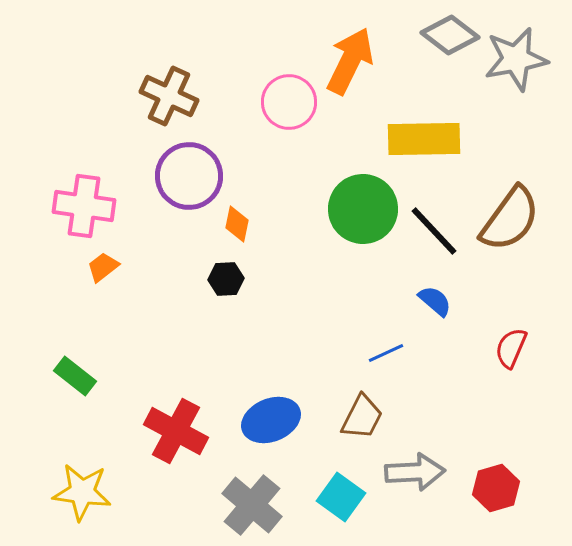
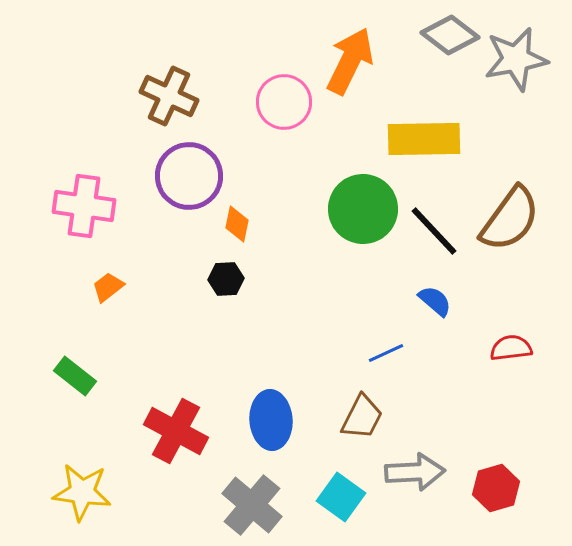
pink circle: moved 5 px left
orange trapezoid: moved 5 px right, 20 px down
red semicircle: rotated 60 degrees clockwise
blue ellipse: rotated 72 degrees counterclockwise
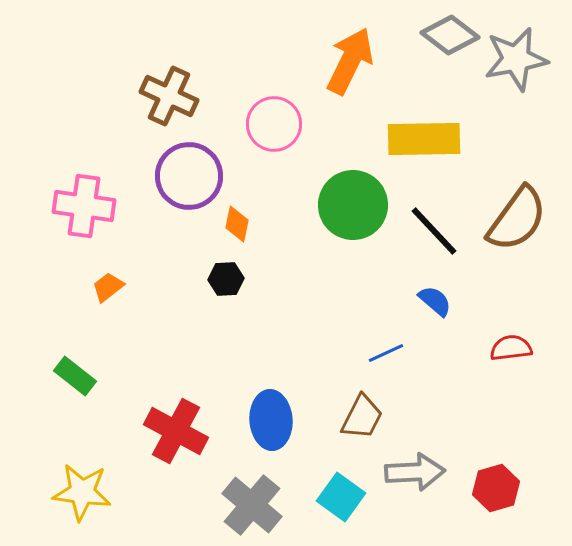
pink circle: moved 10 px left, 22 px down
green circle: moved 10 px left, 4 px up
brown semicircle: moved 7 px right
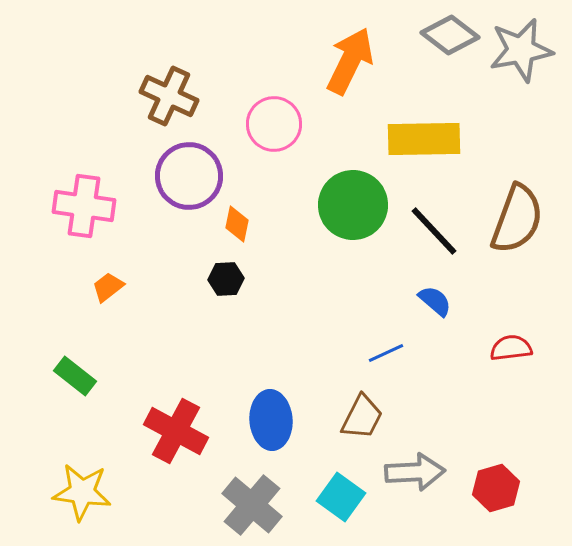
gray star: moved 5 px right, 9 px up
brown semicircle: rotated 16 degrees counterclockwise
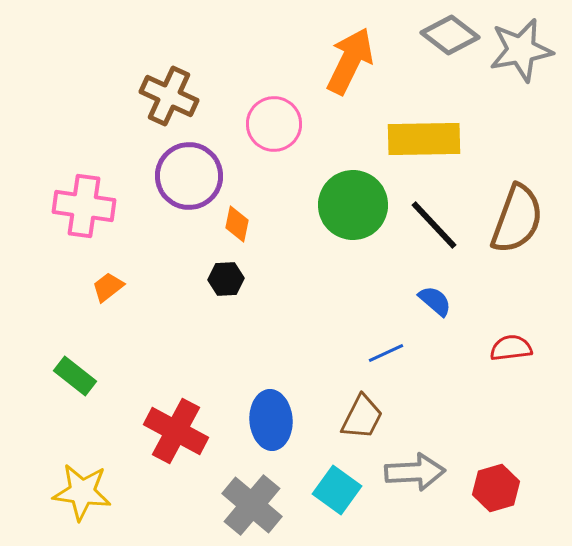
black line: moved 6 px up
cyan square: moved 4 px left, 7 px up
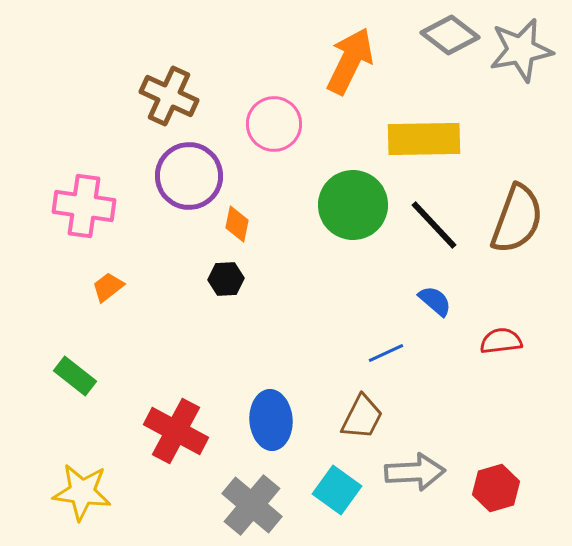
red semicircle: moved 10 px left, 7 px up
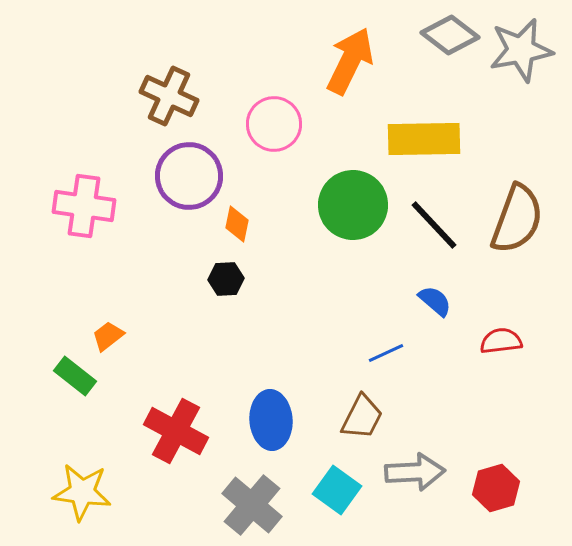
orange trapezoid: moved 49 px down
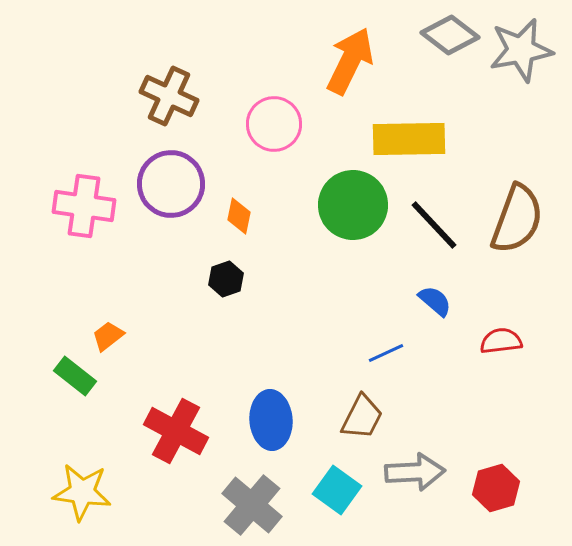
yellow rectangle: moved 15 px left
purple circle: moved 18 px left, 8 px down
orange diamond: moved 2 px right, 8 px up
black hexagon: rotated 16 degrees counterclockwise
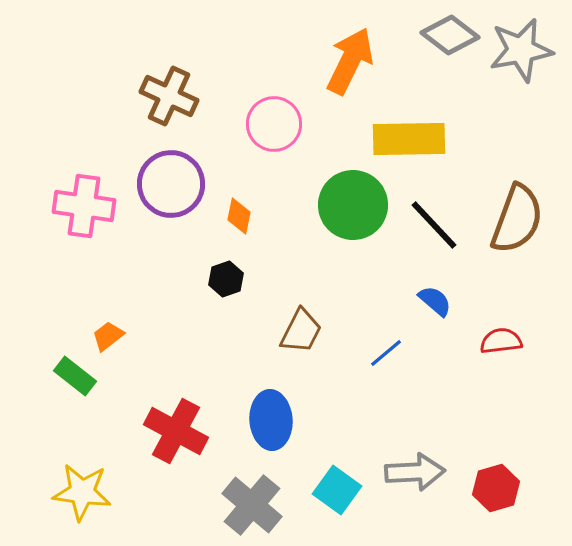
blue line: rotated 15 degrees counterclockwise
brown trapezoid: moved 61 px left, 86 px up
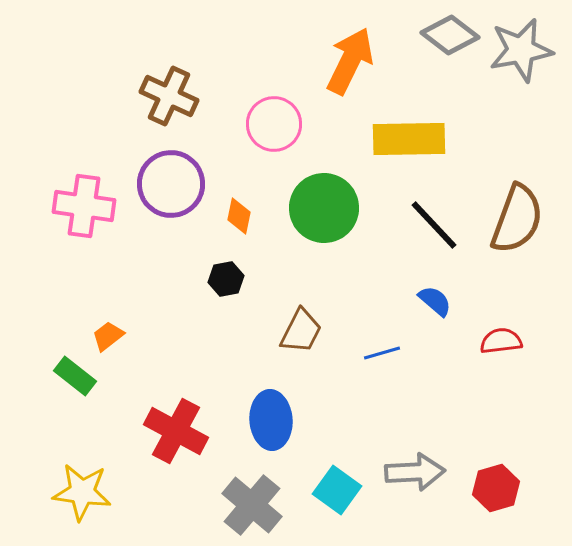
green circle: moved 29 px left, 3 px down
black hexagon: rotated 8 degrees clockwise
blue line: moved 4 px left; rotated 24 degrees clockwise
